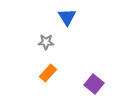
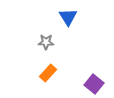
blue triangle: moved 1 px right
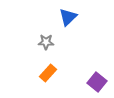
blue triangle: rotated 18 degrees clockwise
purple square: moved 3 px right, 2 px up
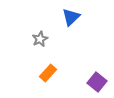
blue triangle: moved 3 px right
gray star: moved 6 px left, 3 px up; rotated 28 degrees counterclockwise
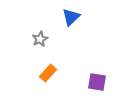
purple square: rotated 30 degrees counterclockwise
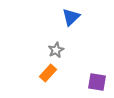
gray star: moved 16 px right, 11 px down
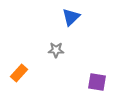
gray star: rotated 28 degrees clockwise
orange rectangle: moved 29 px left
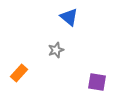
blue triangle: moved 2 px left; rotated 36 degrees counterclockwise
gray star: rotated 21 degrees counterclockwise
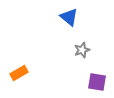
gray star: moved 26 px right
orange rectangle: rotated 18 degrees clockwise
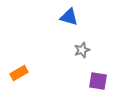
blue triangle: rotated 24 degrees counterclockwise
purple square: moved 1 px right, 1 px up
